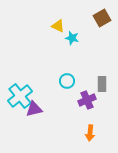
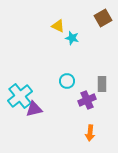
brown square: moved 1 px right
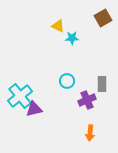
cyan star: rotated 16 degrees counterclockwise
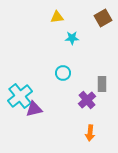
yellow triangle: moved 1 px left, 9 px up; rotated 32 degrees counterclockwise
cyan circle: moved 4 px left, 8 px up
purple cross: rotated 18 degrees counterclockwise
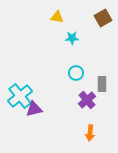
yellow triangle: rotated 16 degrees clockwise
cyan circle: moved 13 px right
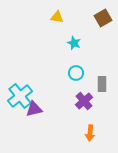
cyan star: moved 2 px right, 5 px down; rotated 24 degrees clockwise
purple cross: moved 3 px left, 1 px down
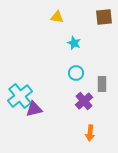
brown square: moved 1 px right, 1 px up; rotated 24 degrees clockwise
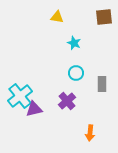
purple cross: moved 17 px left
